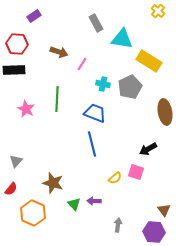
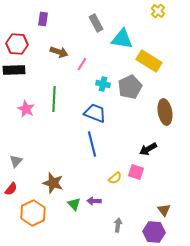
purple rectangle: moved 9 px right, 3 px down; rotated 48 degrees counterclockwise
green line: moved 3 px left
orange hexagon: rotated 10 degrees clockwise
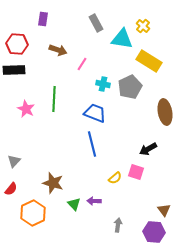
yellow cross: moved 15 px left, 15 px down
brown arrow: moved 1 px left, 2 px up
gray triangle: moved 2 px left
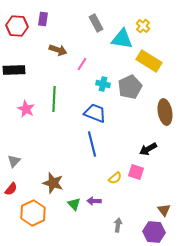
red hexagon: moved 18 px up
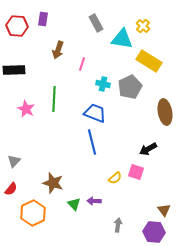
brown arrow: rotated 90 degrees clockwise
pink line: rotated 16 degrees counterclockwise
blue line: moved 2 px up
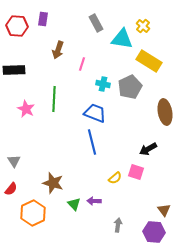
gray triangle: rotated 16 degrees counterclockwise
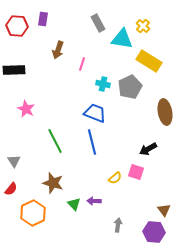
gray rectangle: moved 2 px right
green line: moved 1 px right, 42 px down; rotated 30 degrees counterclockwise
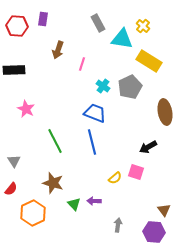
cyan cross: moved 2 px down; rotated 24 degrees clockwise
black arrow: moved 2 px up
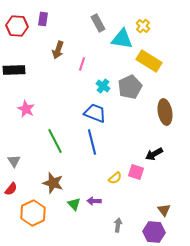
black arrow: moved 6 px right, 7 px down
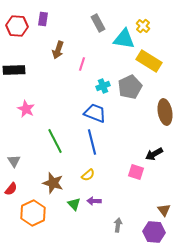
cyan triangle: moved 2 px right
cyan cross: rotated 32 degrees clockwise
yellow semicircle: moved 27 px left, 3 px up
